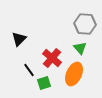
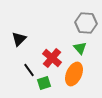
gray hexagon: moved 1 px right, 1 px up
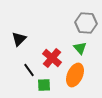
orange ellipse: moved 1 px right, 1 px down
green square: moved 2 px down; rotated 16 degrees clockwise
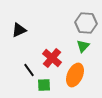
black triangle: moved 9 px up; rotated 21 degrees clockwise
green triangle: moved 3 px right, 2 px up; rotated 24 degrees clockwise
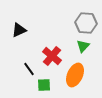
red cross: moved 2 px up
black line: moved 1 px up
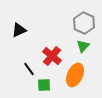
gray hexagon: moved 2 px left; rotated 20 degrees clockwise
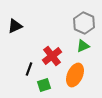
black triangle: moved 4 px left, 4 px up
green triangle: rotated 24 degrees clockwise
red cross: rotated 12 degrees clockwise
black line: rotated 56 degrees clockwise
green square: rotated 16 degrees counterclockwise
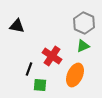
black triangle: moved 2 px right; rotated 35 degrees clockwise
red cross: rotated 18 degrees counterclockwise
green square: moved 4 px left; rotated 24 degrees clockwise
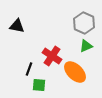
green triangle: moved 3 px right
orange ellipse: moved 3 px up; rotated 70 degrees counterclockwise
green square: moved 1 px left
